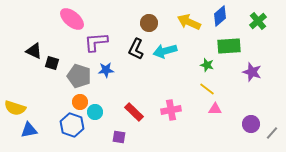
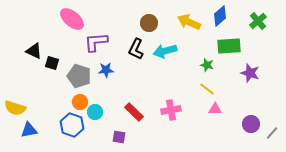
purple star: moved 2 px left, 1 px down
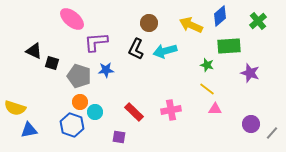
yellow arrow: moved 2 px right, 3 px down
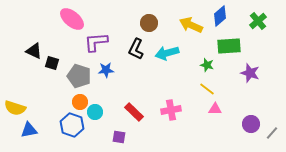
cyan arrow: moved 2 px right, 2 px down
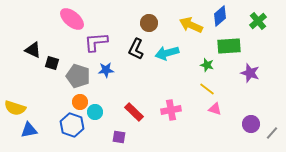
black triangle: moved 1 px left, 1 px up
gray pentagon: moved 1 px left
pink triangle: rotated 16 degrees clockwise
